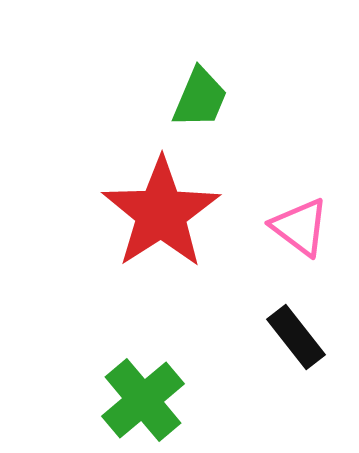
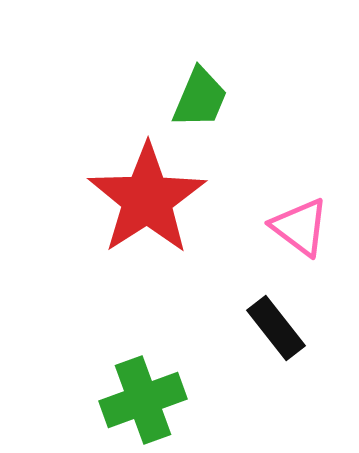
red star: moved 14 px left, 14 px up
black rectangle: moved 20 px left, 9 px up
green cross: rotated 20 degrees clockwise
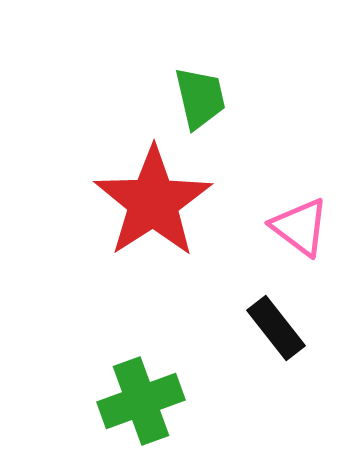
green trapezoid: rotated 36 degrees counterclockwise
red star: moved 6 px right, 3 px down
green cross: moved 2 px left, 1 px down
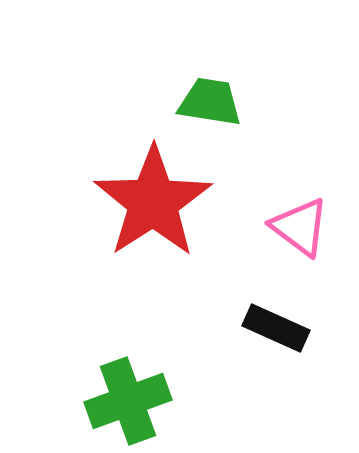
green trapezoid: moved 10 px right, 4 px down; rotated 68 degrees counterclockwise
black rectangle: rotated 28 degrees counterclockwise
green cross: moved 13 px left
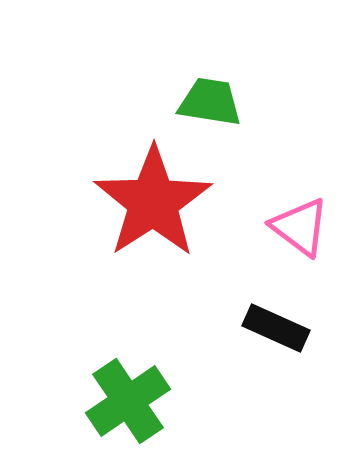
green cross: rotated 14 degrees counterclockwise
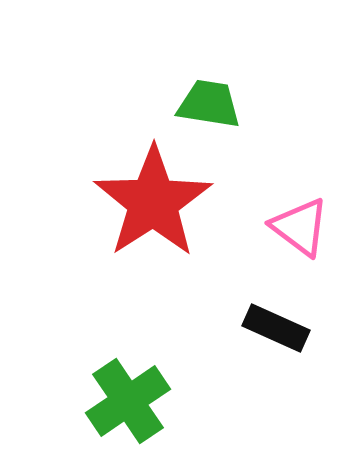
green trapezoid: moved 1 px left, 2 px down
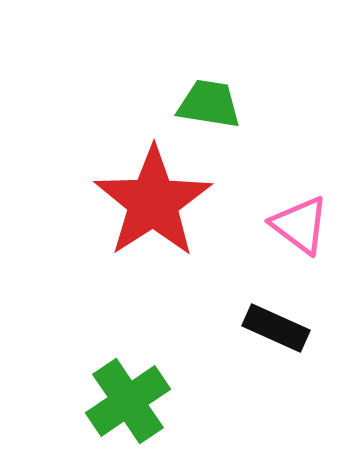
pink triangle: moved 2 px up
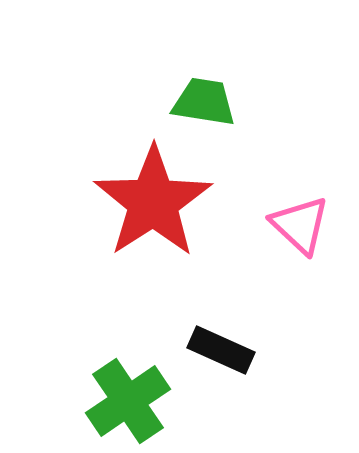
green trapezoid: moved 5 px left, 2 px up
pink triangle: rotated 6 degrees clockwise
black rectangle: moved 55 px left, 22 px down
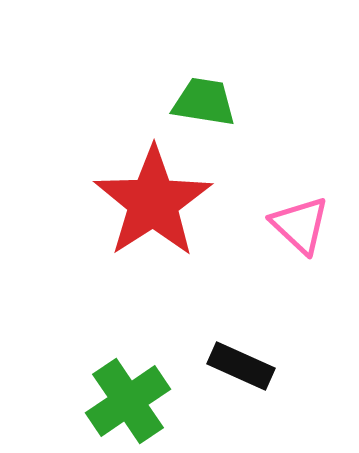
black rectangle: moved 20 px right, 16 px down
